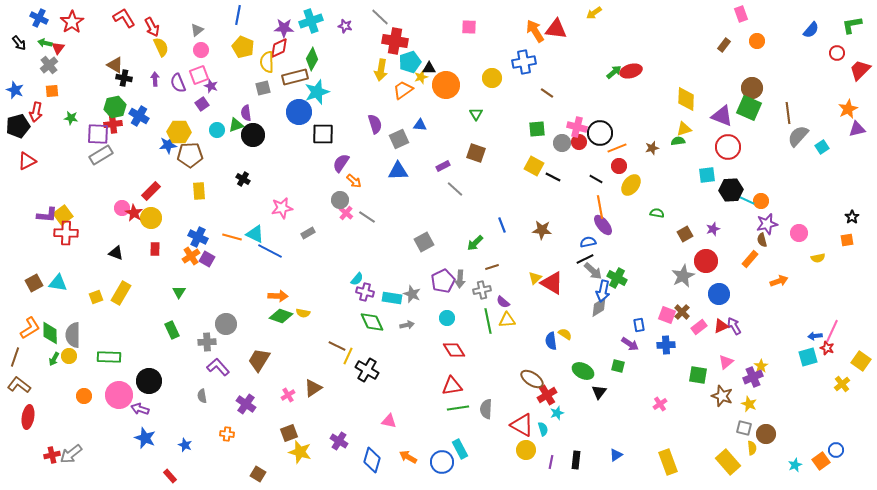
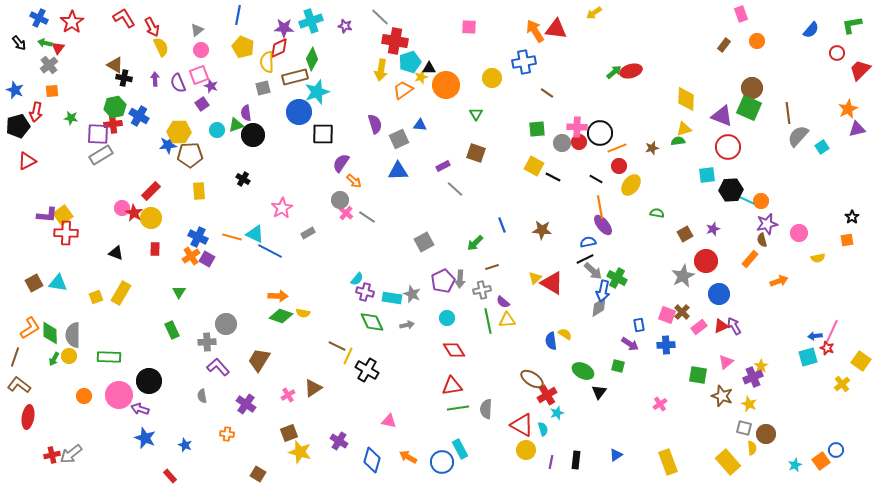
pink cross at (577, 127): rotated 12 degrees counterclockwise
pink star at (282, 208): rotated 20 degrees counterclockwise
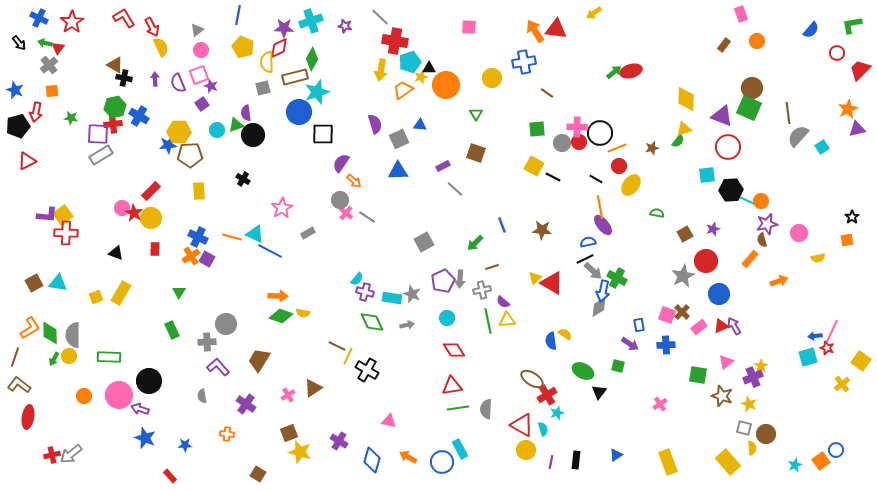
green semicircle at (678, 141): rotated 136 degrees clockwise
blue star at (185, 445): rotated 24 degrees counterclockwise
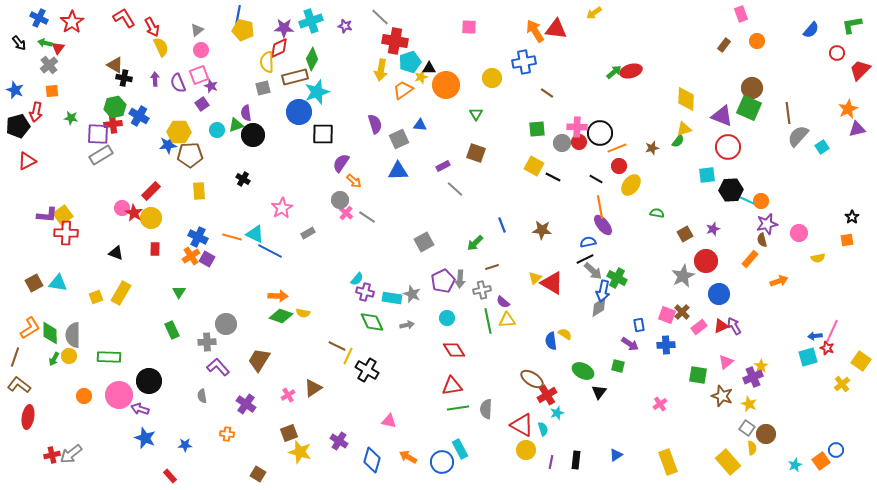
yellow pentagon at (243, 47): moved 17 px up; rotated 10 degrees counterclockwise
gray square at (744, 428): moved 3 px right; rotated 21 degrees clockwise
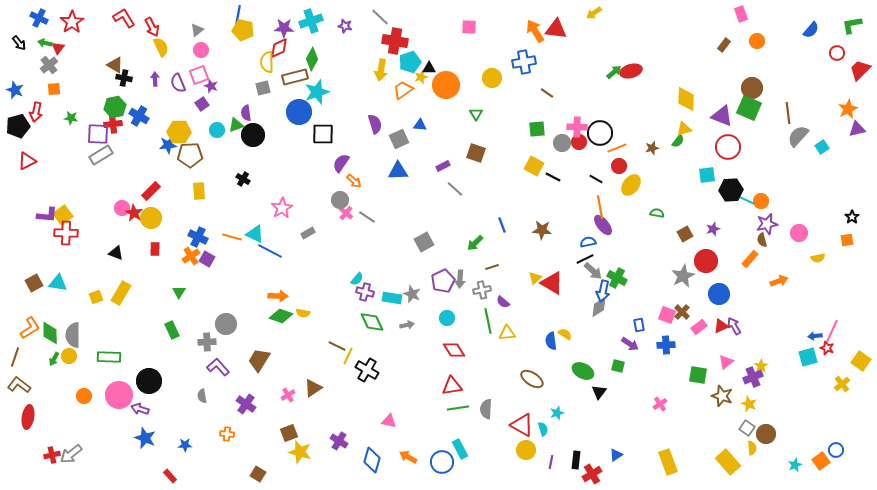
orange square at (52, 91): moved 2 px right, 2 px up
yellow triangle at (507, 320): moved 13 px down
red cross at (547, 395): moved 45 px right, 79 px down
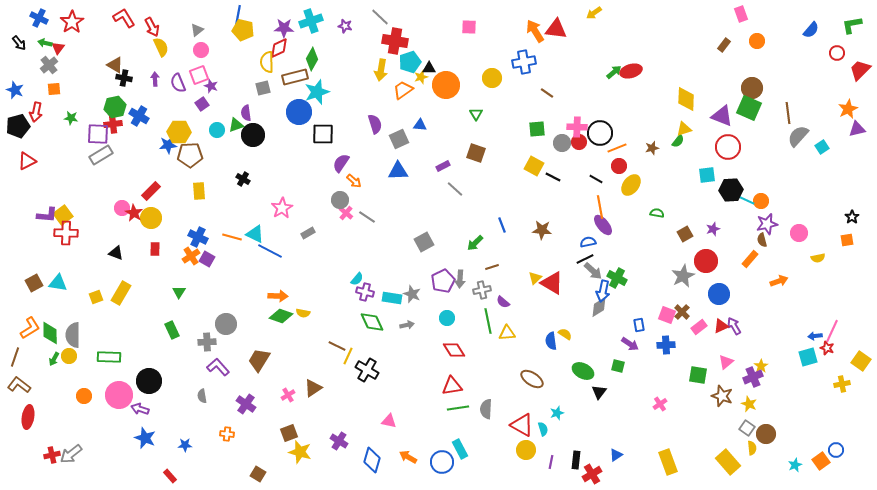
yellow cross at (842, 384): rotated 28 degrees clockwise
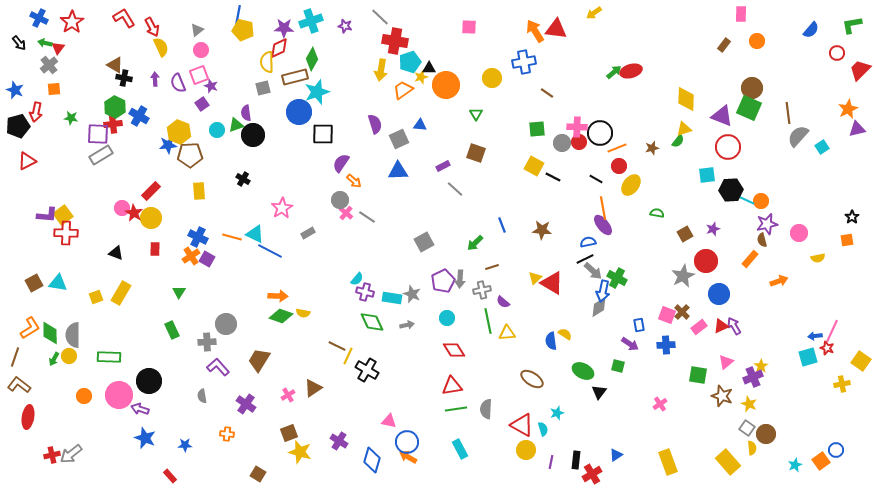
pink rectangle at (741, 14): rotated 21 degrees clockwise
green hexagon at (115, 107): rotated 20 degrees counterclockwise
yellow hexagon at (179, 132): rotated 20 degrees clockwise
orange line at (600, 207): moved 3 px right, 1 px down
green line at (458, 408): moved 2 px left, 1 px down
blue circle at (442, 462): moved 35 px left, 20 px up
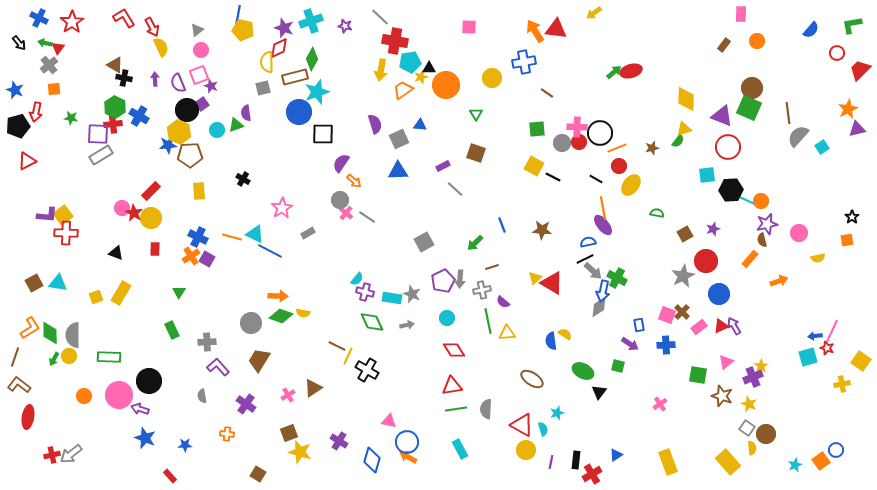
purple star at (284, 28): rotated 18 degrees clockwise
cyan pentagon at (410, 62): rotated 10 degrees clockwise
black circle at (253, 135): moved 66 px left, 25 px up
gray circle at (226, 324): moved 25 px right, 1 px up
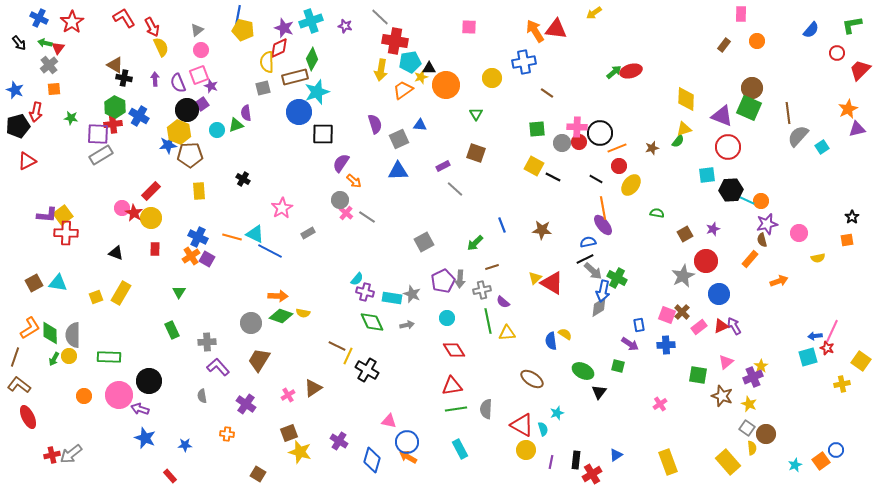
red ellipse at (28, 417): rotated 35 degrees counterclockwise
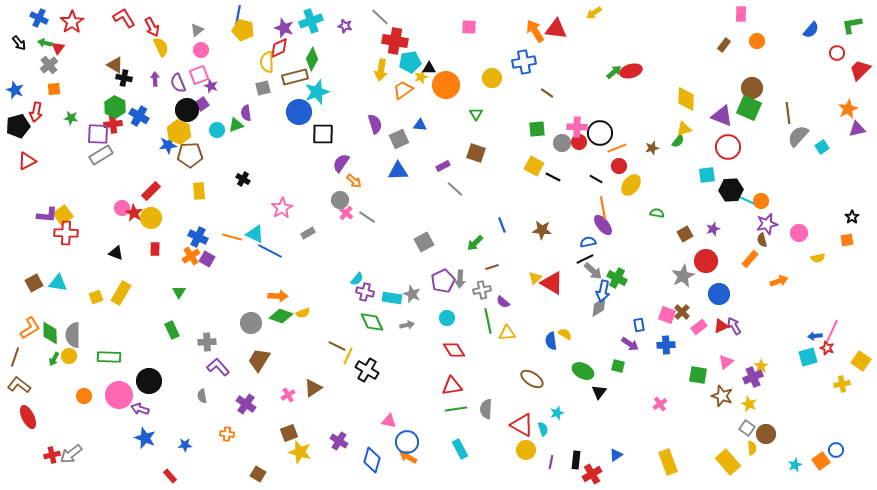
yellow semicircle at (303, 313): rotated 32 degrees counterclockwise
